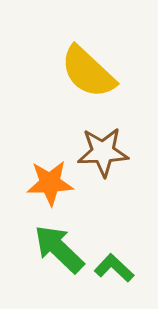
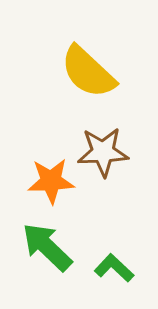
orange star: moved 1 px right, 2 px up
green arrow: moved 12 px left, 2 px up
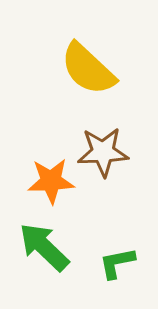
yellow semicircle: moved 3 px up
green arrow: moved 3 px left
green L-shape: moved 3 px right, 5 px up; rotated 54 degrees counterclockwise
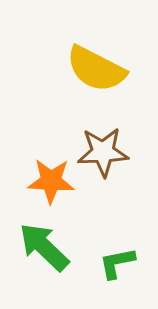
yellow semicircle: moved 8 px right; rotated 16 degrees counterclockwise
orange star: rotated 6 degrees clockwise
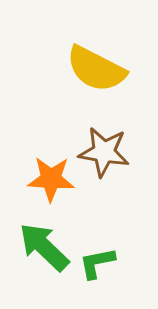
brown star: moved 1 px right; rotated 12 degrees clockwise
orange star: moved 2 px up
green L-shape: moved 20 px left
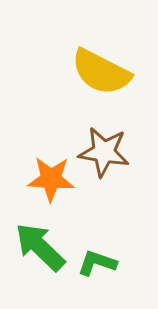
yellow semicircle: moved 5 px right, 3 px down
green arrow: moved 4 px left
green L-shape: rotated 30 degrees clockwise
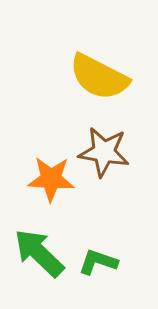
yellow semicircle: moved 2 px left, 5 px down
green arrow: moved 1 px left, 6 px down
green L-shape: moved 1 px right, 1 px up
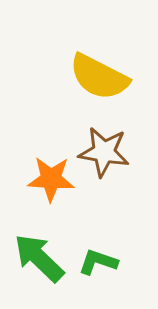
green arrow: moved 5 px down
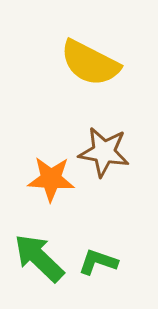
yellow semicircle: moved 9 px left, 14 px up
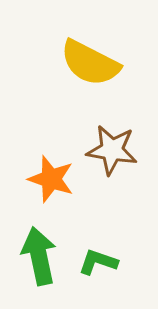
brown star: moved 8 px right, 2 px up
orange star: rotated 15 degrees clockwise
green arrow: moved 2 px up; rotated 34 degrees clockwise
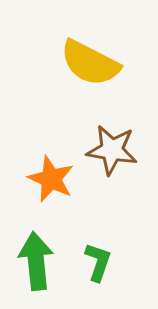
orange star: rotated 6 degrees clockwise
green arrow: moved 3 px left, 5 px down; rotated 6 degrees clockwise
green L-shape: rotated 90 degrees clockwise
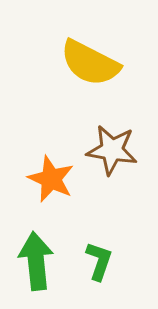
green L-shape: moved 1 px right, 1 px up
